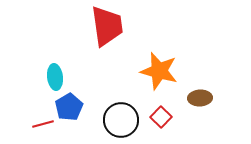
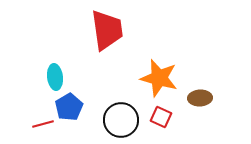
red trapezoid: moved 4 px down
orange star: moved 7 px down
red square: rotated 20 degrees counterclockwise
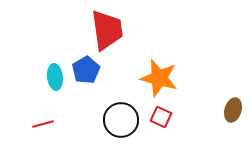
brown ellipse: moved 33 px right, 12 px down; rotated 70 degrees counterclockwise
blue pentagon: moved 17 px right, 37 px up
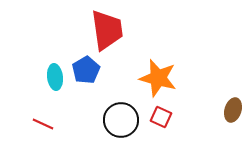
orange star: moved 1 px left
red line: rotated 40 degrees clockwise
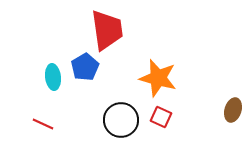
blue pentagon: moved 1 px left, 3 px up
cyan ellipse: moved 2 px left
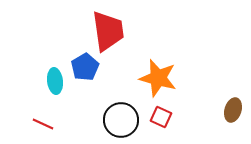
red trapezoid: moved 1 px right, 1 px down
cyan ellipse: moved 2 px right, 4 px down
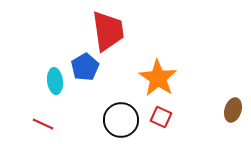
orange star: rotated 18 degrees clockwise
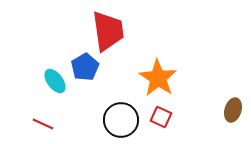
cyan ellipse: rotated 30 degrees counterclockwise
